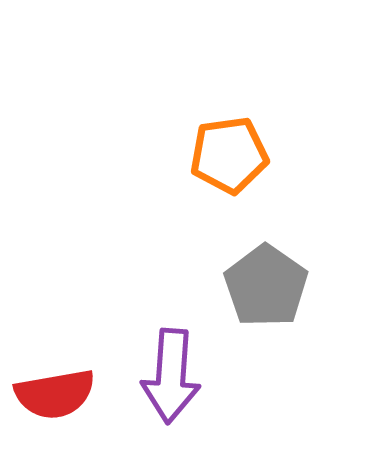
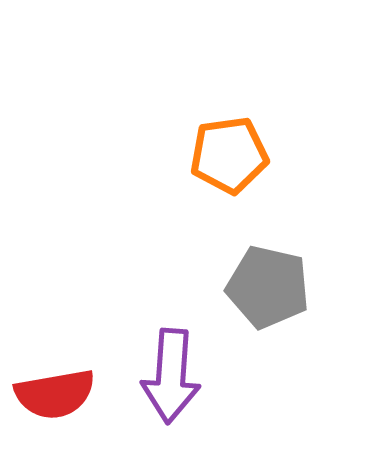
gray pentagon: moved 2 px right, 1 px down; rotated 22 degrees counterclockwise
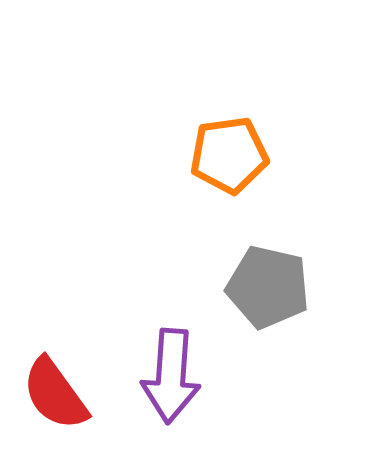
red semicircle: rotated 64 degrees clockwise
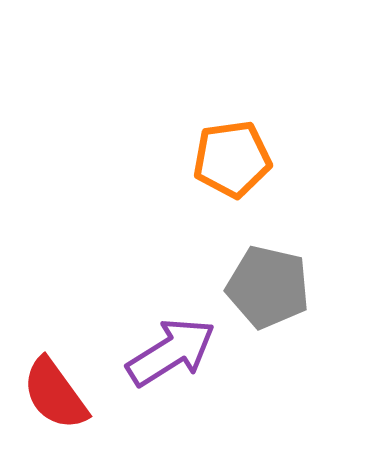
orange pentagon: moved 3 px right, 4 px down
purple arrow: moved 24 px up; rotated 126 degrees counterclockwise
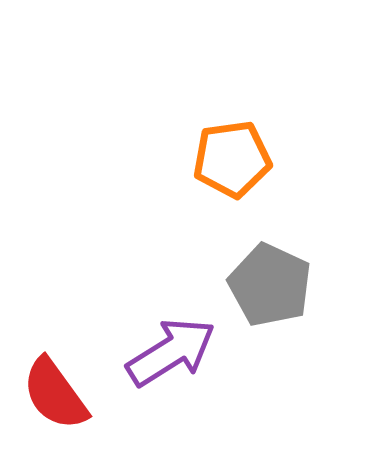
gray pentagon: moved 2 px right, 2 px up; rotated 12 degrees clockwise
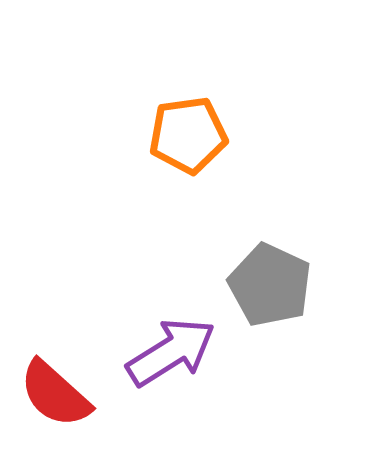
orange pentagon: moved 44 px left, 24 px up
red semicircle: rotated 12 degrees counterclockwise
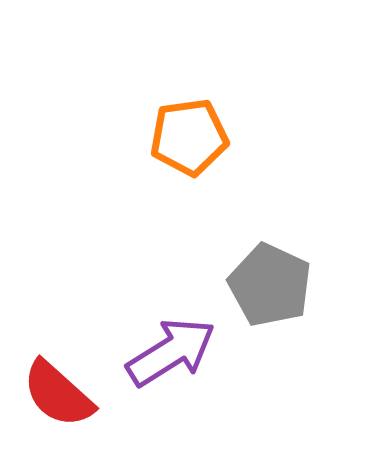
orange pentagon: moved 1 px right, 2 px down
red semicircle: moved 3 px right
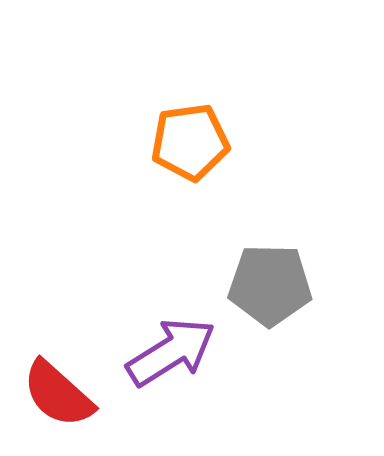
orange pentagon: moved 1 px right, 5 px down
gray pentagon: rotated 24 degrees counterclockwise
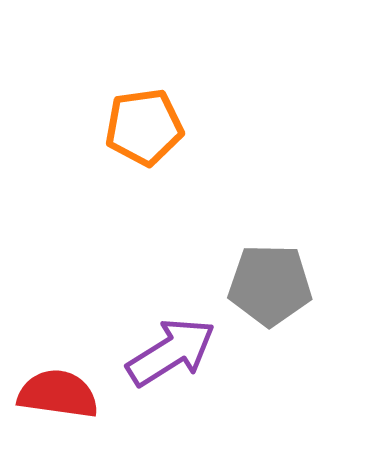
orange pentagon: moved 46 px left, 15 px up
red semicircle: rotated 146 degrees clockwise
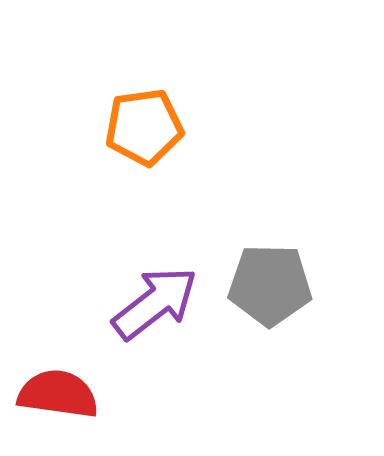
purple arrow: moved 16 px left, 49 px up; rotated 6 degrees counterclockwise
